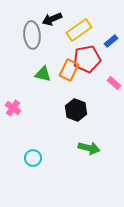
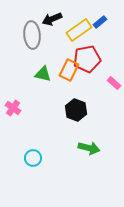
blue rectangle: moved 11 px left, 19 px up
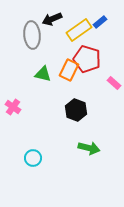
red pentagon: rotated 28 degrees clockwise
pink cross: moved 1 px up
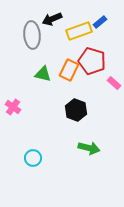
yellow rectangle: moved 1 px down; rotated 15 degrees clockwise
red pentagon: moved 5 px right, 2 px down
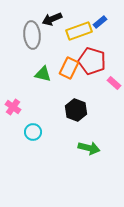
orange rectangle: moved 2 px up
cyan circle: moved 26 px up
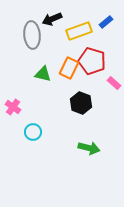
blue rectangle: moved 6 px right
black hexagon: moved 5 px right, 7 px up
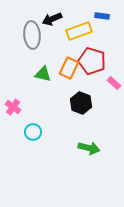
blue rectangle: moved 4 px left, 6 px up; rotated 48 degrees clockwise
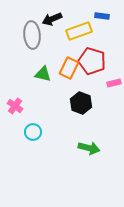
pink rectangle: rotated 56 degrees counterclockwise
pink cross: moved 2 px right, 1 px up
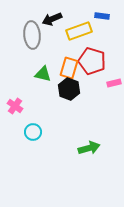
orange rectangle: rotated 10 degrees counterclockwise
black hexagon: moved 12 px left, 14 px up
green arrow: rotated 30 degrees counterclockwise
